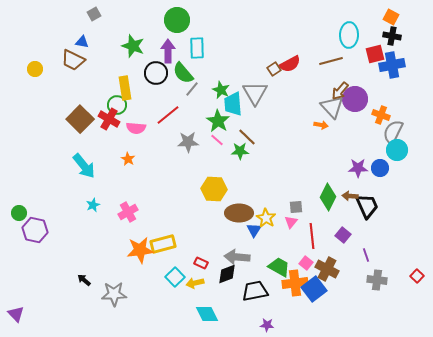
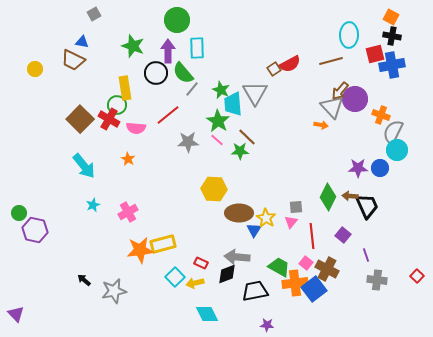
gray star at (114, 294): moved 3 px up; rotated 10 degrees counterclockwise
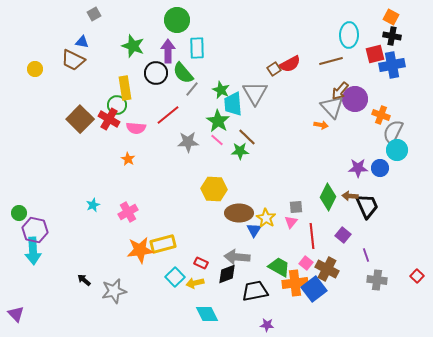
cyan arrow at (84, 166): moved 51 px left, 85 px down; rotated 36 degrees clockwise
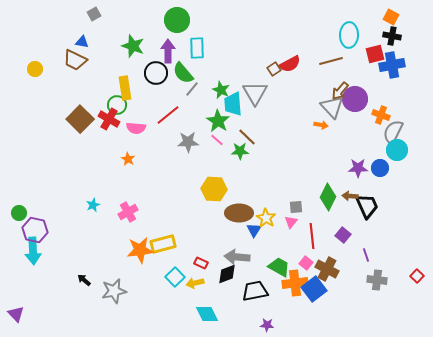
brown trapezoid at (73, 60): moved 2 px right
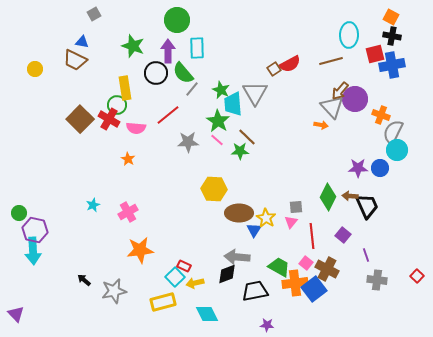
yellow rectangle at (163, 244): moved 58 px down
red rectangle at (201, 263): moved 17 px left, 3 px down
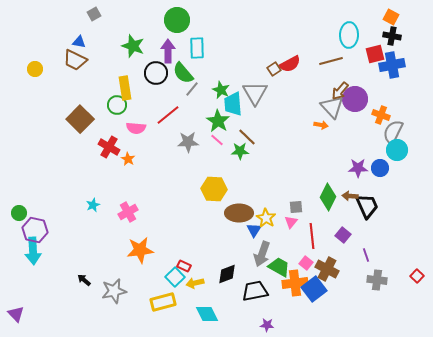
blue triangle at (82, 42): moved 3 px left
red cross at (109, 119): moved 28 px down
gray arrow at (237, 257): moved 25 px right, 3 px up; rotated 75 degrees counterclockwise
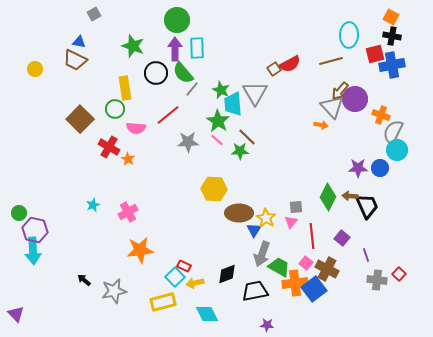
purple arrow at (168, 51): moved 7 px right, 2 px up
green circle at (117, 105): moved 2 px left, 4 px down
purple square at (343, 235): moved 1 px left, 3 px down
red square at (417, 276): moved 18 px left, 2 px up
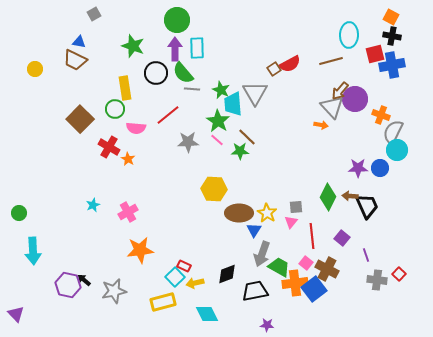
gray line at (192, 89): rotated 56 degrees clockwise
yellow star at (266, 218): moved 1 px right, 5 px up
purple hexagon at (35, 230): moved 33 px right, 55 px down
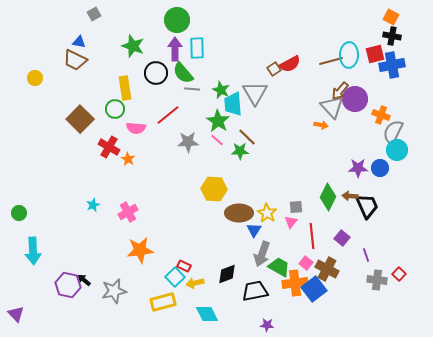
cyan ellipse at (349, 35): moved 20 px down
yellow circle at (35, 69): moved 9 px down
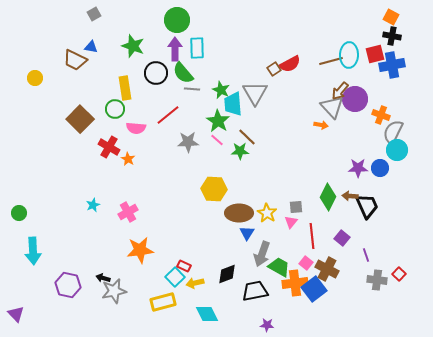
blue triangle at (79, 42): moved 12 px right, 5 px down
blue triangle at (254, 230): moved 7 px left, 3 px down
black arrow at (84, 280): moved 19 px right, 2 px up; rotated 24 degrees counterclockwise
